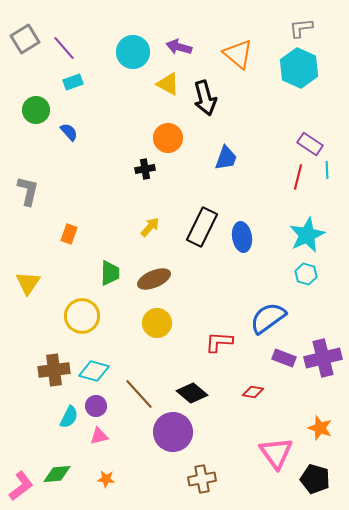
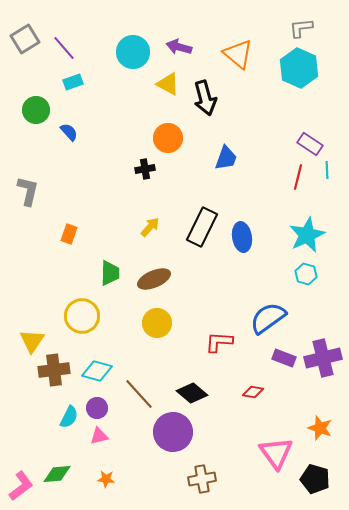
yellow triangle at (28, 283): moved 4 px right, 58 px down
cyan diamond at (94, 371): moved 3 px right
purple circle at (96, 406): moved 1 px right, 2 px down
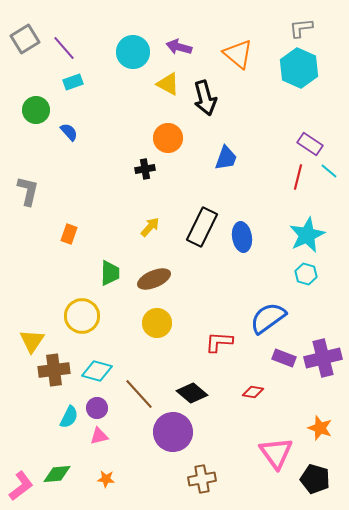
cyan line at (327, 170): moved 2 px right, 1 px down; rotated 48 degrees counterclockwise
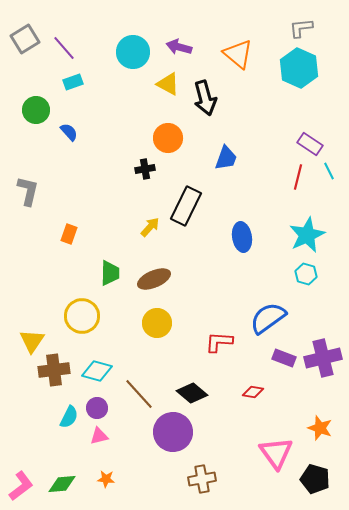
cyan line at (329, 171): rotated 24 degrees clockwise
black rectangle at (202, 227): moved 16 px left, 21 px up
green diamond at (57, 474): moved 5 px right, 10 px down
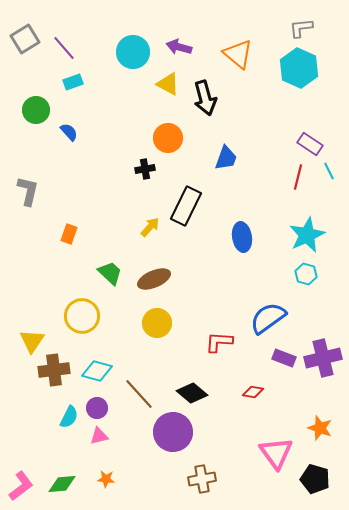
green trapezoid at (110, 273): rotated 48 degrees counterclockwise
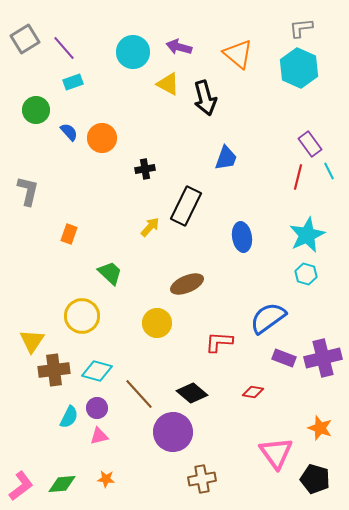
orange circle at (168, 138): moved 66 px left
purple rectangle at (310, 144): rotated 20 degrees clockwise
brown ellipse at (154, 279): moved 33 px right, 5 px down
